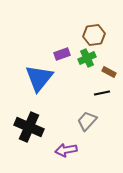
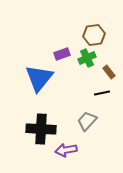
brown rectangle: rotated 24 degrees clockwise
black cross: moved 12 px right, 2 px down; rotated 20 degrees counterclockwise
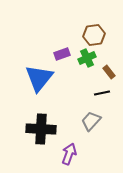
gray trapezoid: moved 4 px right
purple arrow: moved 3 px right, 4 px down; rotated 120 degrees clockwise
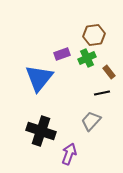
black cross: moved 2 px down; rotated 16 degrees clockwise
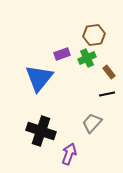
black line: moved 5 px right, 1 px down
gray trapezoid: moved 1 px right, 2 px down
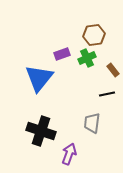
brown rectangle: moved 4 px right, 2 px up
gray trapezoid: rotated 35 degrees counterclockwise
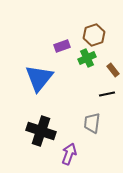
brown hexagon: rotated 10 degrees counterclockwise
purple rectangle: moved 8 px up
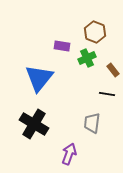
brown hexagon: moved 1 px right, 3 px up; rotated 20 degrees counterclockwise
purple rectangle: rotated 28 degrees clockwise
black line: rotated 21 degrees clockwise
black cross: moved 7 px left, 7 px up; rotated 12 degrees clockwise
